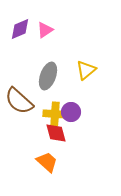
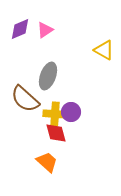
yellow triangle: moved 18 px right, 20 px up; rotated 50 degrees counterclockwise
brown semicircle: moved 6 px right, 2 px up
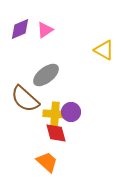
gray ellipse: moved 2 px left, 1 px up; rotated 32 degrees clockwise
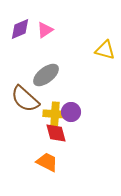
yellow triangle: moved 1 px right; rotated 15 degrees counterclockwise
orange trapezoid: rotated 15 degrees counterclockwise
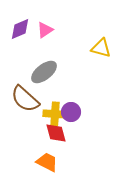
yellow triangle: moved 4 px left, 2 px up
gray ellipse: moved 2 px left, 3 px up
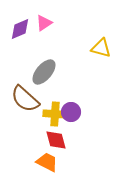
pink triangle: moved 1 px left, 7 px up
gray ellipse: rotated 12 degrees counterclockwise
red diamond: moved 7 px down
